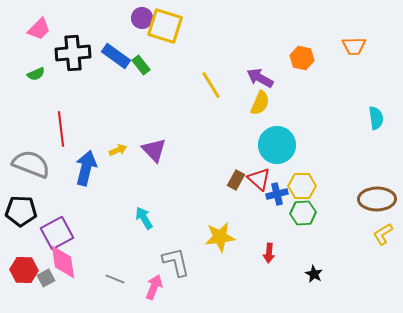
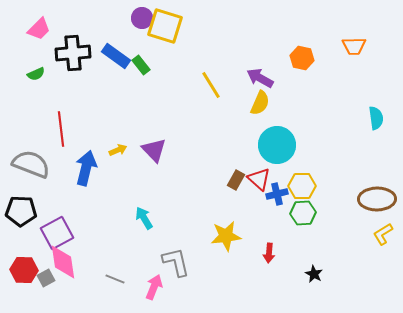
yellow star: moved 6 px right, 1 px up
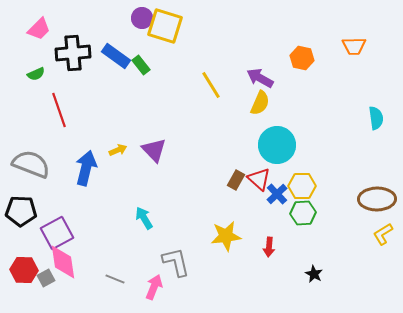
red line: moved 2 px left, 19 px up; rotated 12 degrees counterclockwise
blue cross: rotated 30 degrees counterclockwise
red arrow: moved 6 px up
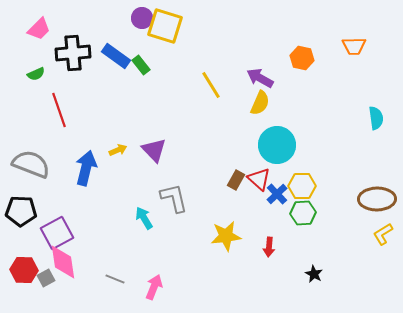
gray L-shape: moved 2 px left, 64 px up
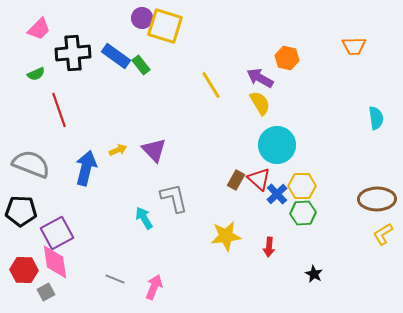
orange hexagon: moved 15 px left
yellow semicircle: rotated 55 degrees counterclockwise
pink diamond: moved 8 px left
gray square: moved 14 px down
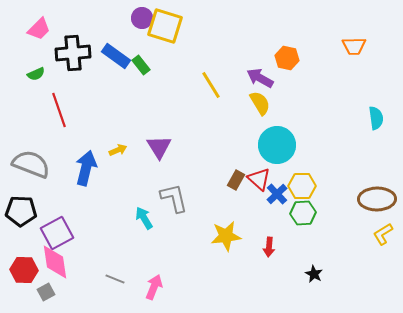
purple triangle: moved 5 px right, 3 px up; rotated 12 degrees clockwise
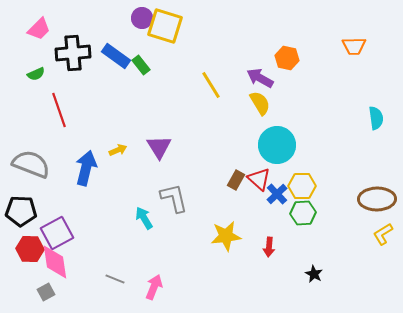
red hexagon: moved 6 px right, 21 px up
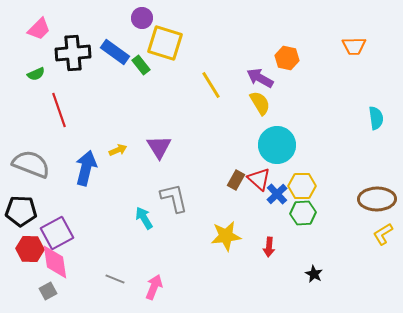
yellow square: moved 17 px down
blue rectangle: moved 1 px left, 4 px up
gray square: moved 2 px right, 1 px up
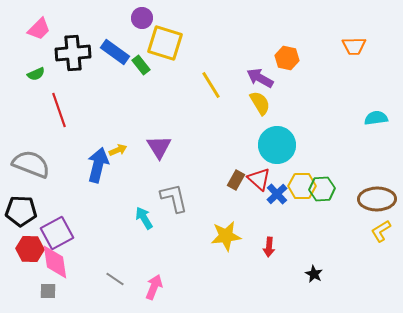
cyan semicircle: rotated 90 degrees counterclockwise
blue arrow: moved 12 px right, 3 px up
green hexagon: moved 19 px right, 24 px up
yellow L-shape: moved 2 px left, 3 px up
gray line: rotated 12 degrees clockwise
gray square: rotated 30 degrees clockwise
